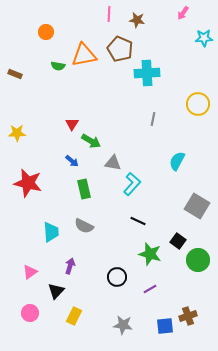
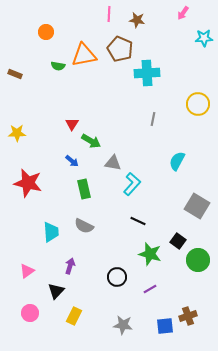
pink triangle: moved 3 px left, 1 px up
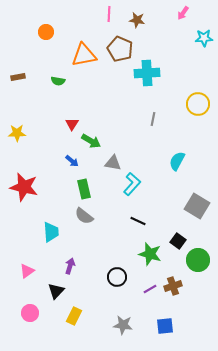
green semicircle: moved 15 px down
brown rectangle: moved 3 px right, 3 px down; rotated 32 degrees counterclockwise
red star: moved 4 px left, 4 px down
gray semicircle: moved 10 px up; rotated 12 degrees clockwise
brown cross: moved 15 px left, 30 px up
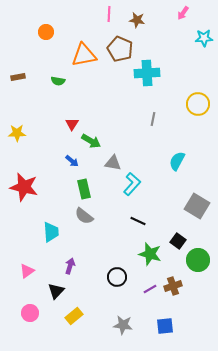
yellow rectangle: rotated 24 degrees clockwise
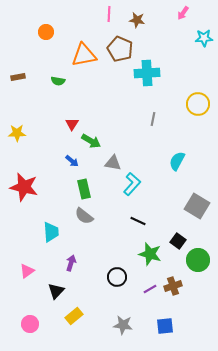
purple arrow: moved 1 px right, 3 px up
pink circle: moved 11 px down
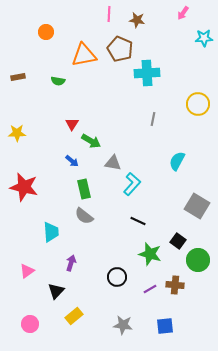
brown cross: moved 2 px right, 1 px up; rotated 24 degrees clockwise
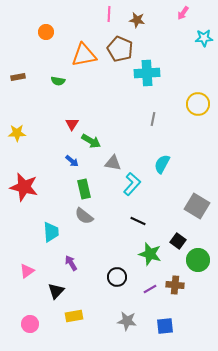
cyan semicircle: moved 15 px left, 3 px down
purple arrow: rotated 49 degrees counterclockwise
yellow rectangle: rotated 30 degrees clockwise
gray star: moved 4 px right, 4 px up
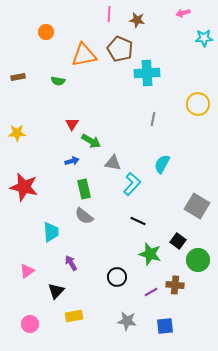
pink arrow: rotated 40 degrees clockwise
blue arrow: rotated 56 degrees counterclockwise
purple line: moved 1 px right, 3 px down
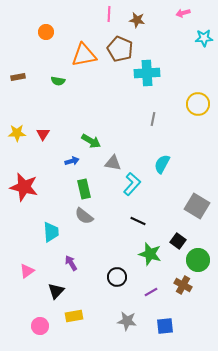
red triangle: moved 29 px left, 10 px down
brown cross: moved 8 px right; rotated 24 degrees clockwise
pink circle: moved 10 px right, 2 px down
